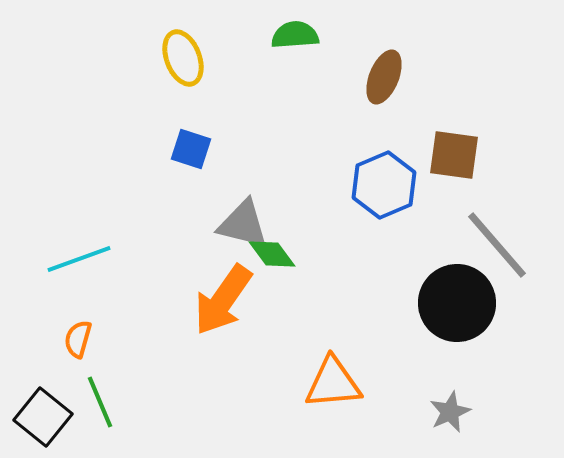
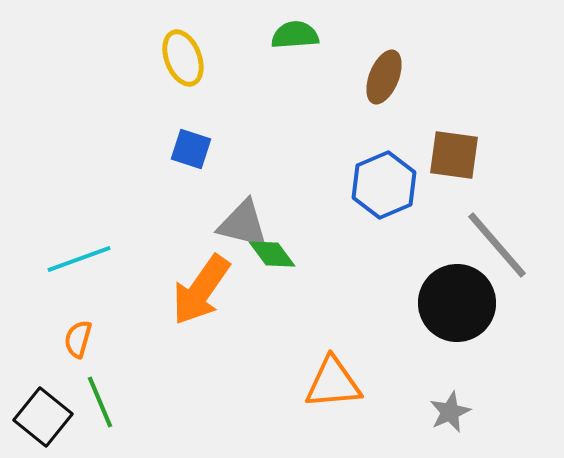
orange arrow: moved 22 px left, 10 px up
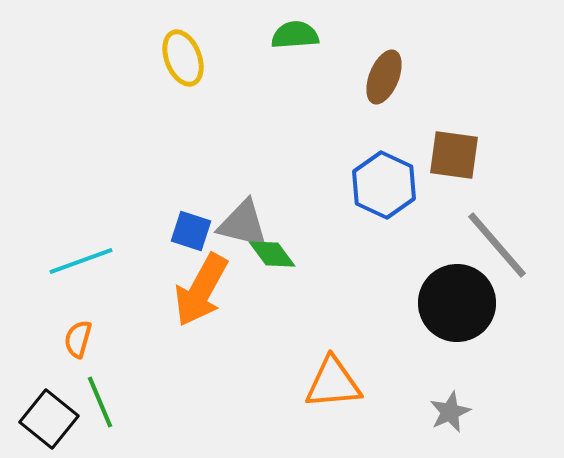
blue square: moved 82 px down
blue hexagon: rotated 12 degrees counterclockwise
cyan line: moved 2 px right, 2 px down
orange arrow: rotated 6 degrees counterclockwise
black square: moved 6 px right, 2 px down
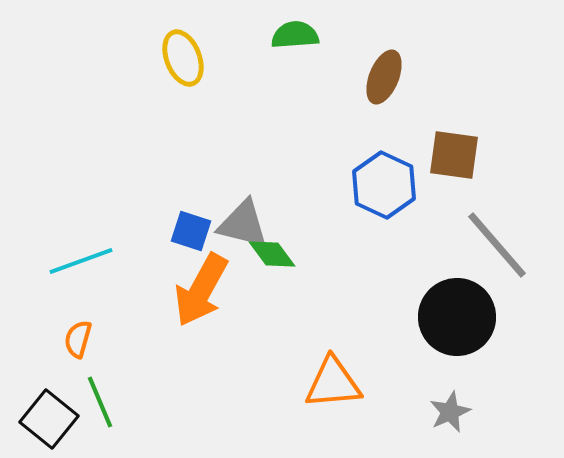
black circle: moved 14 px down
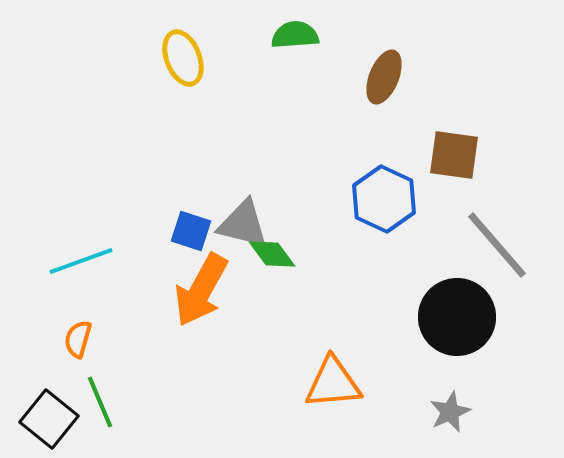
blue hexagon: moved 14 px down
